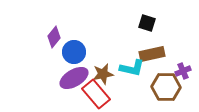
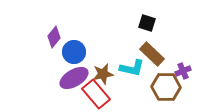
brown rectangle: rotated 55 degrees clockwise
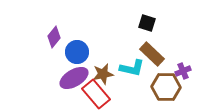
blue circle: moved 3 px right
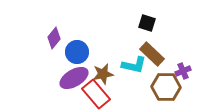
purple diamond: moved 1 px down
cyan L-shape: moved 2 px right, 3 px up
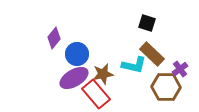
blue circle: moved 2 px down
purple cross: moved 3 px left, 2 px up; rotated 14 degrees counterclockwise
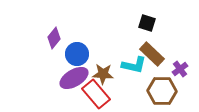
brown star: rotated 15 degrees clockwise
brown hexagon: moved 4 px left, 4 px down
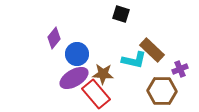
black square: moved 26 px left, 9 px up
brown rectangle: moved 4 px up
cyan L-shape: moved 5 px up
purple cross: rotated 14 degrees clockwise
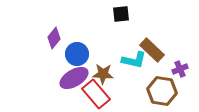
black square: rotated 24 degrees counterclockwise
brown hexagon: rotated 8 degrees clockwise
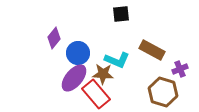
brown rectangle: rotated 15 degrees counterclockwise
blue circle: moved 1 px right, 1 px up
cyan L-shape: moved 17 px left; rotated 10 degrees clockwise
purple ellipse: rotated 20 degrees counterclockwise
brown hexagon: moved 1 px right, 1 px down; rotated 8 degrees clockwise
